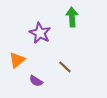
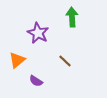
purple star: moved 2 px left
brown line: moved 6 px up
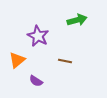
green arrow: moved 5 px right, 3 px down; rotated 78 degrees clockwise
purple star: moved 3 px down
brown line: rotated 32 degrees counterclockwise
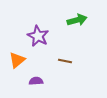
purple semicircle: rotated 144 degrees clockwise
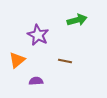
purple star: moved 1 px up
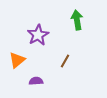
green arrow: rotated 84 degrees counterclockwise
purple star: rotated 15 degrees clockwise
brown line: rotated 72 degrees counterclockwise
